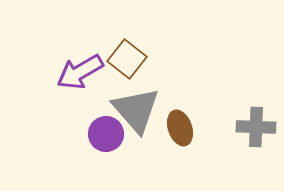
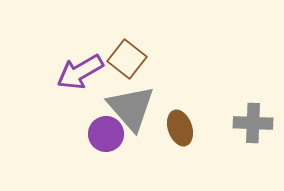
gray triangle: moved 5 px left, 2 px up
gray cross: moved 3 px left, 4 px up
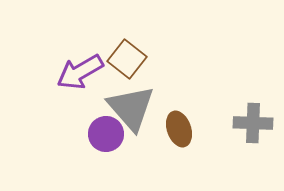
brown ellipse: moved 1 px left, 1 px down
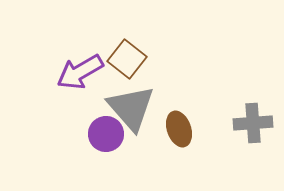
gray cross: rotated 6 degrees counterclockwise
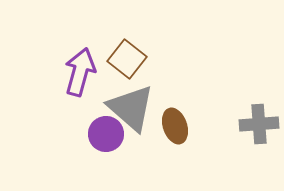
purple arrow: rotated 135 degrees clockwise
gray triangle: rotated 8 degrees counterclockwise
gray cross: moved 6 px right, 1 px down
brown ellipse: moved 4 px left, 3 px up
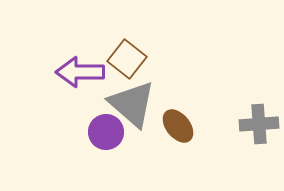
purple arrow: rotated 105 degrees counterclockwise
gray triangle: moved 1 px right, 4 px up
brown ellipse: moved 3 px right; rotated 20 degrees counterclockwise
purple circle: moved 2 px up
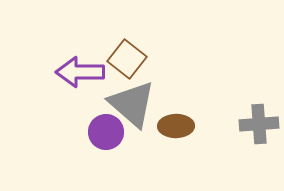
brown ellipse: moved 2 px left; rotated 52 degrees counterclockwise
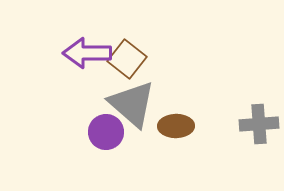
purple arrow: moved 7 px right, 19 px up
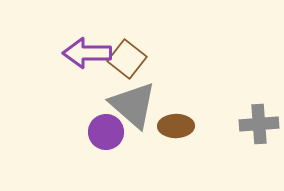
gray triangle: moved 1 px right, 1 px down
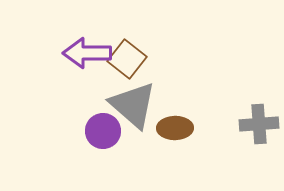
brown ellipse: moved 1 px left, 2 px down
purple circle: moved 3 px left, 1 px up
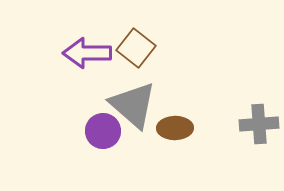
brown square: moved 9 px right, 11 px up
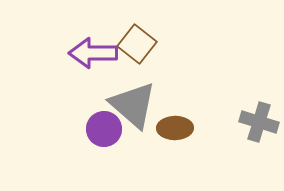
brown square: moved 1 px right, 4 px up
purple arrow: moved 6 px right
gray cross: moved 2 px up; rotated 21 degrees clockwise
purple circle: moved 1 px right, 2 px up
